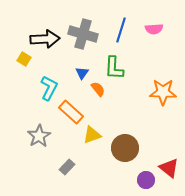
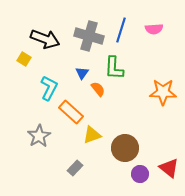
gray cross: moved 6 px right, 2 px down
black arrow: rotated 24 degrees clockwise
gray rectangle: moved 8 px right, 1 px down
purple circle: moved 6 px left, 6 px up
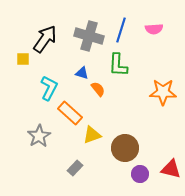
black arrow: rotated 76 degrees counterclockwise
yellow square: moved 1 px left; rotated 32 degrees counterclockwise
green L-shape: moved 4 px right, 3 px up
blue triangle: rotated 48 degrees counterclockwise
orange rectangle: moved 1 px left, 1 px down
red triangle: moved 2 px right, 1 px down; rotated 25 degrees counterclockwise
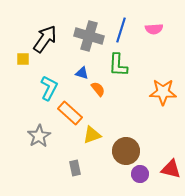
brown circle: moved 1 px right, 3 px down
gray rectangle: rotated 56 degrees counterclockwise
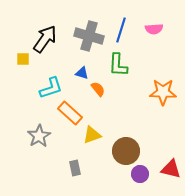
cyan L-shape: moved 2 px right; rotated 45 degrees clockwise
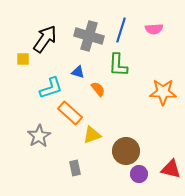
blue triangle: moved 4 px left, 1 px up
purple circle: moved 1 px left
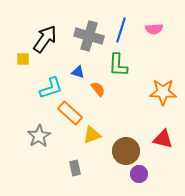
red triangle: moved 8 px left, 30 px up
